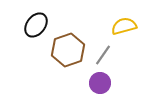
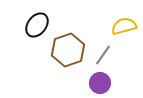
black ellipse: moved 1 px right
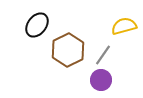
brown hexagon: rotated 8 degrees counterclockwise
purple circle: moved 1 px right, 3 px up
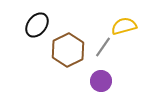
gray line: moved 8 px up
purple circle: moved 1 px down
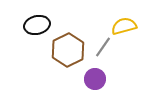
black ellipse: rotated 40 degrees clockwise
purple circle: moved 6 px left, 2 px up
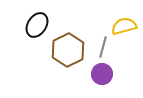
black ellipse: rotated 45 degrees counterclockwise
gray line: rotated 20 degrees counterclockwise
purple circle: moved 7 px right, 5 px up
